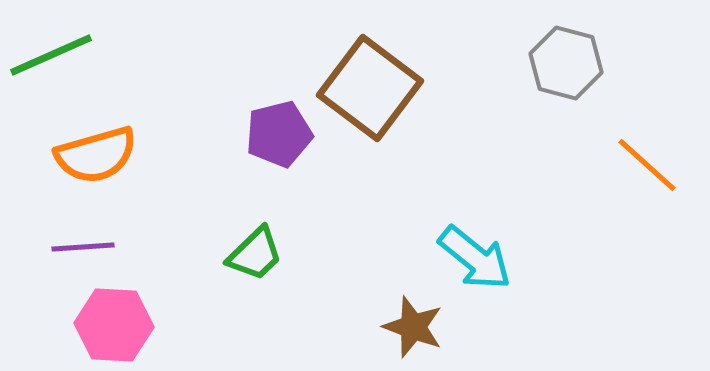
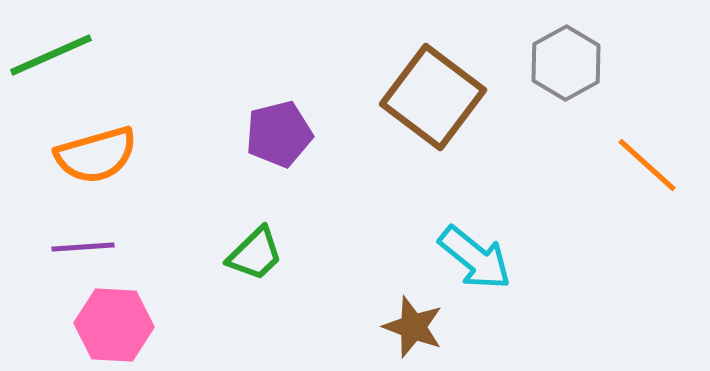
gray hexagon: rotated 16 degrees clockwise
brown square: moved 63 px right, 9 px down
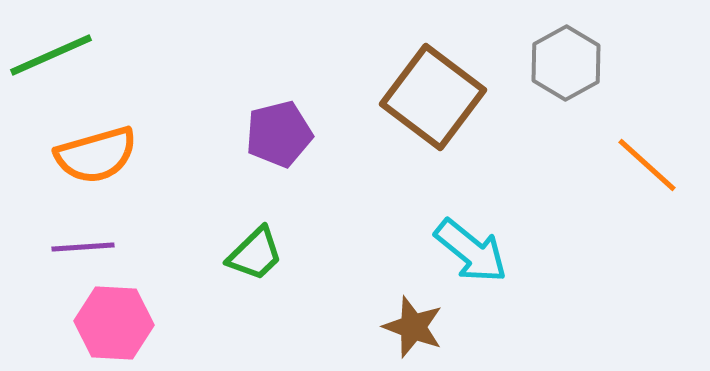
cyan arrow: moved 4 px left, 7 px up
pink hexagon: moved 2 px up
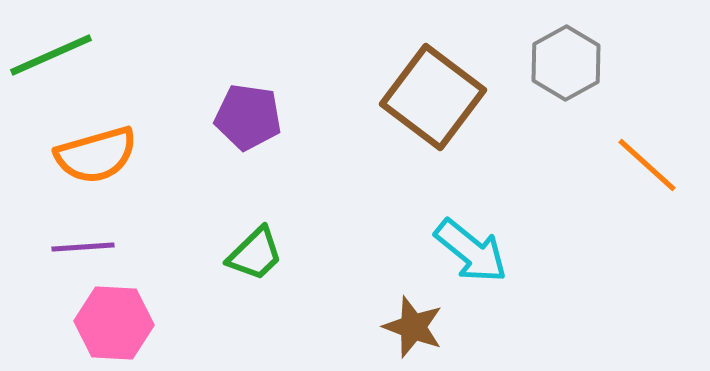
purple pentagon: moved 31 px left, 17 px up; rotated 22 degrees clockwise
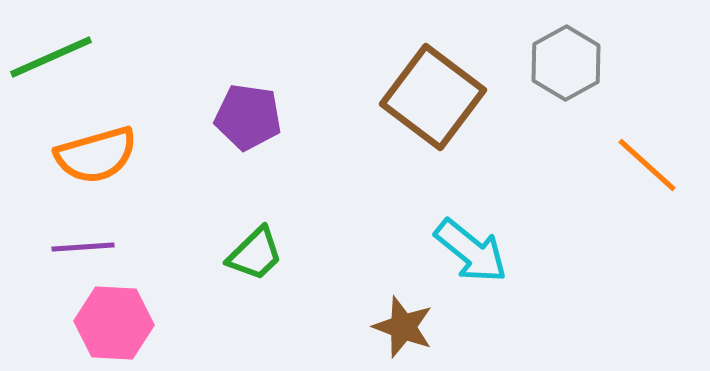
green line: moved 2 px down
brown star: moved 10 px left
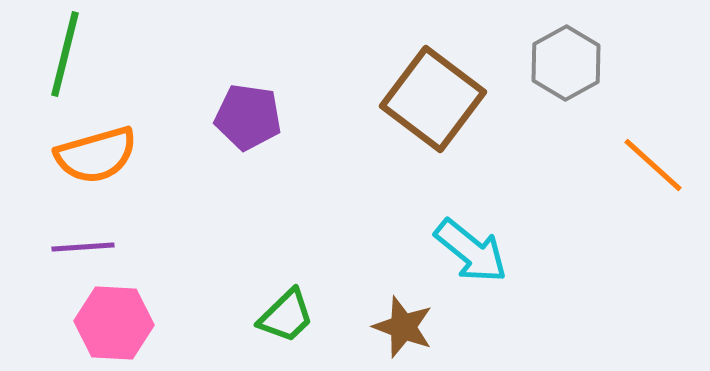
green line: moved 14 px right, 3 px up; rotated 52 degrees counterclockwise
brown square: moved 2 px down
orange line: moved 6 px right
green trapezoid: moved 31 px right, 62 px down
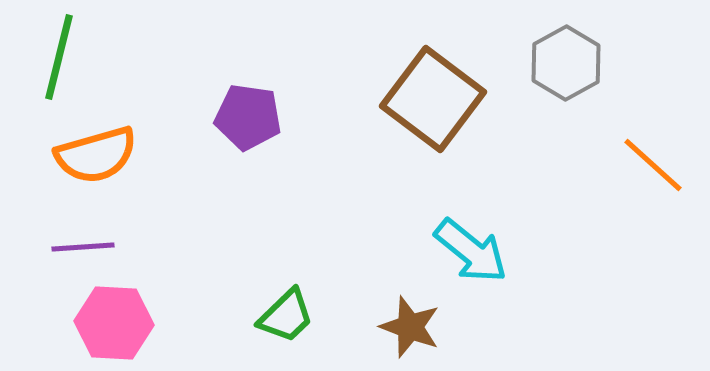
green line: moved 6 px left, 3 px down
brown star: moved 7 px right
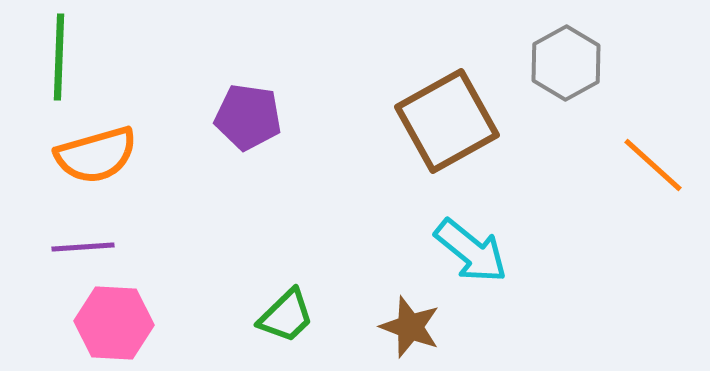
green line: rotated 12 degrees counterclockwise
brown square: moved 14 px right, 22 px down; rotated 24 degrees clockwise
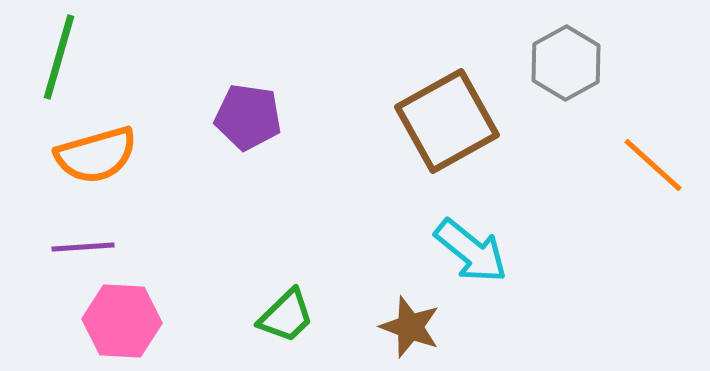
green line: rotated 14 degrees clockwise
pink hexagon: moved 8 px right, 2 px up
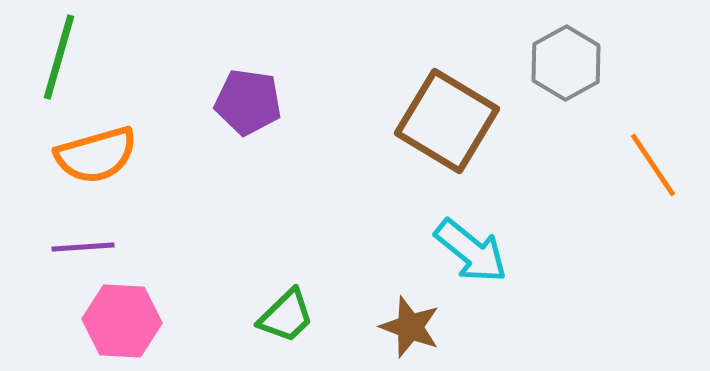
purple pentagon: moved 15 px up
brown square: rotated 30 degrees counterclockwise
orange line: rotated 14 degrees clockwise
